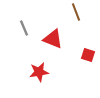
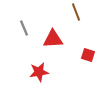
red triangle: rotated 25 degrees counterclockwise
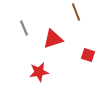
red triangle: rotated 15 degrees counterclockwise
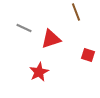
gray line: rotated 42 degrees counterclockwise
red triangle: moved 2 px left
red star: rotated 18 degrees counterclockwise
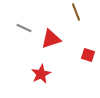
red star: moved 2 px right, 2 px down
